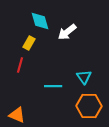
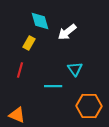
red line: moved 5 px down
cyan triangle: moved 9 px left, 8 px up
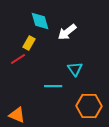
red line: moved 2 px left, 11 px up; rotated 42 degrees clockwise
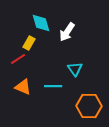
cyan diamond: moved 1 px right, 2 px down
white arrow: rotated 18 degrees counterclockwise
orange triangle: moved 6 px right, 28 px up
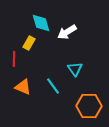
white arrow: rotated 24 degrees clockwise
red line: moved 4 px left; rotated 56 degrees counterclockwise
cyan line: rotated 54 degrees clockwise
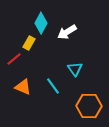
cyan diamond: rotated 45 degrees clockwise
red line: rotated 49 degrees clockwise
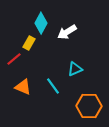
cyan triangle: rotated 42 degrees clockwise
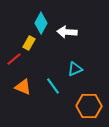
white arrow: rotated 36 degrees clockwise
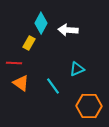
white arrow: moved 1 px right, 2 px up
red line: moved 4 px down; rotated 42 degrees clockwise
cyan triangle: moved 2 px right
orange triangle: moved 2 px left, 4 px up; rotated 12 degrees clockwise
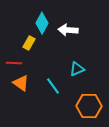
cyan diamond: moved 1 px right
